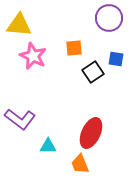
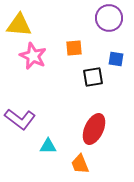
black square: moved 5 px down; rotated 25 degrees clockwise
red ellipse: moved 3 px right, 4 px up
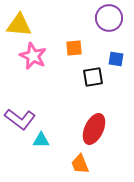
cyan triangle: moved 7 px left, 6 px up
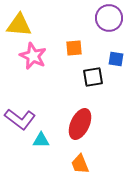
red ellipse: moved 14 px left, 5 px up
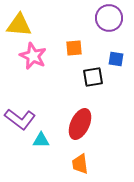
orange trapezoid: rotated 15 degrees clockwise
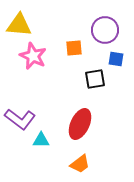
purple circle: moved 4 px left, 12 px down
black square: moved 2 px right, 2 px down
orange trapezoid: rotated 120 degrees counterclockwise
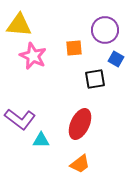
blue square: rotated 21 degrees clockwise
